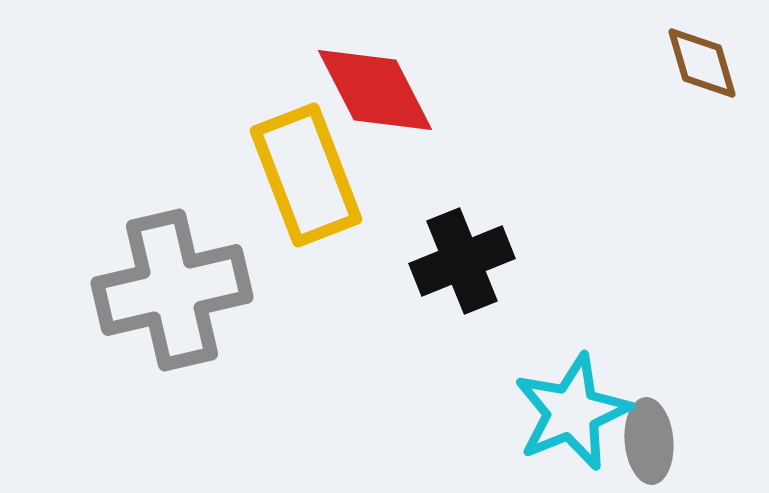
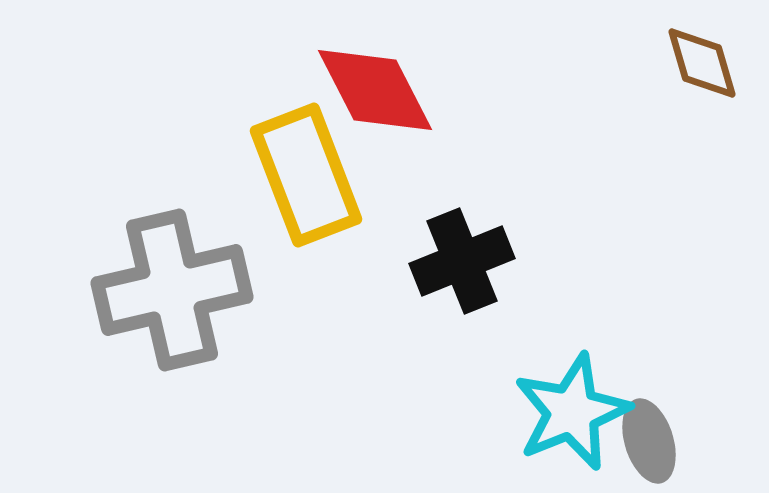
gray ellipse: rotated 12 degrees counterclockwise
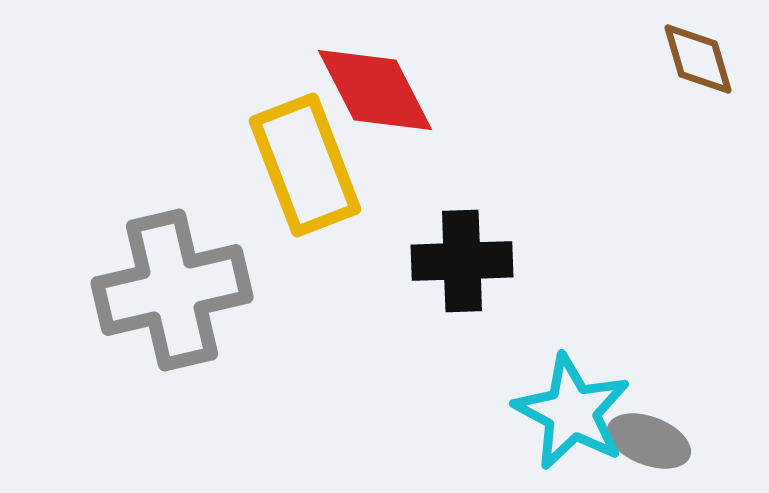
brown diamond: moved 4 px left, 4 px up
yellow rectangle: moved 1 px left, 10 px up
black cross: rotated 20 degrees clockwise
cyan star: rotated 22 degrees counterclockwise
gray ellipse: rotated 52 degrees counterclockwise
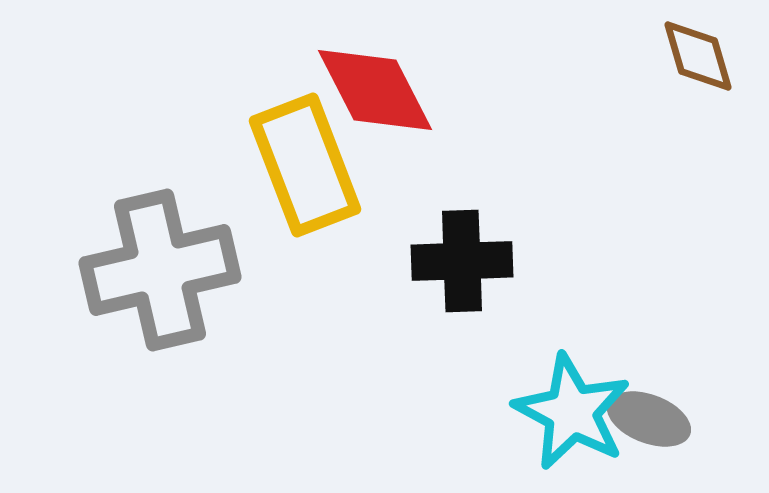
brown diamond: moved 3 px up
gray cross: moved 12 px left, 20 px up
gray ellipse: moved 22 px up
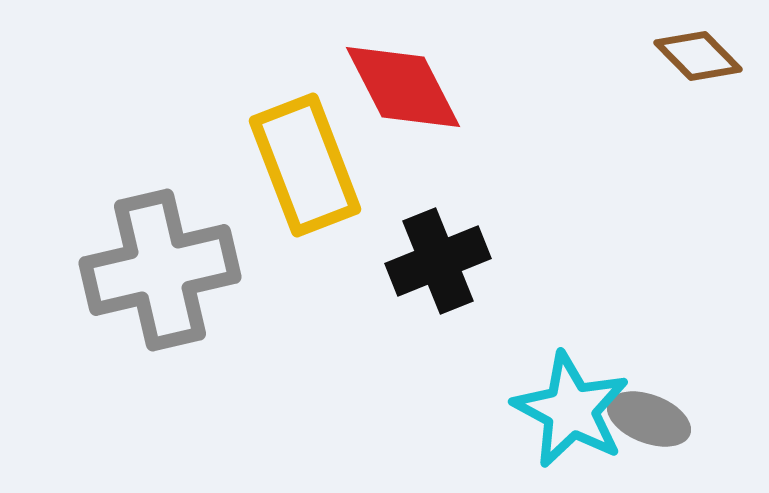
brown diamond: rotated 28 degrees counterclockwise
red diamond: moved 28 px right, 3 px up
black cross: moved 24 px left; rotated 20 degrees counterclockwise
cyan star: moved 1 px left, 2 px up
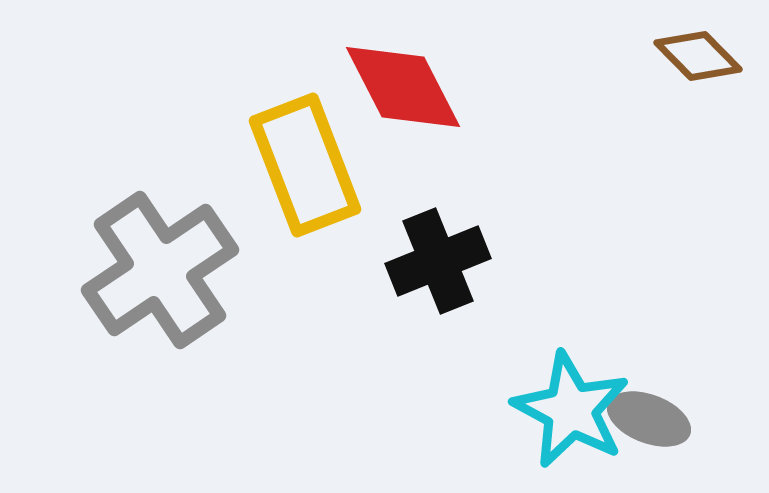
gray cross: rotated 21 degrees counterclockwise
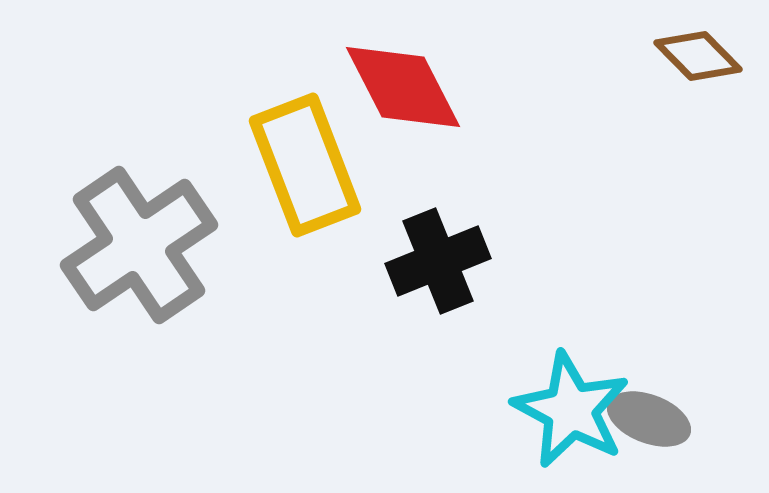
gray cross: moved 21 px left, 25 px up
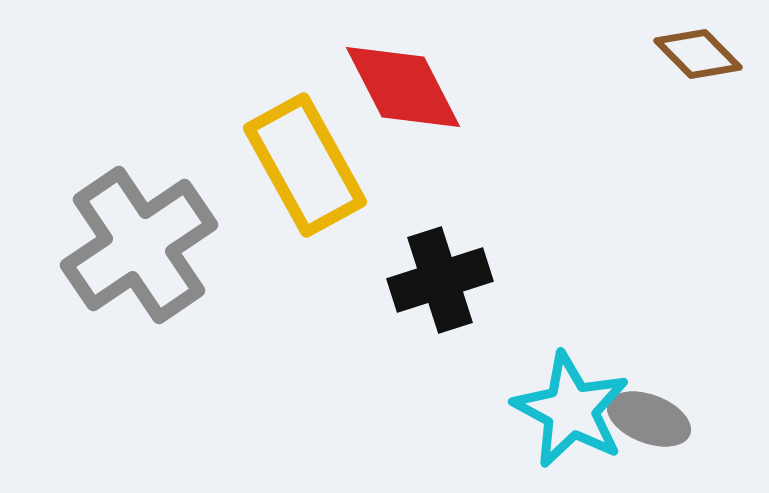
brown diamond: moved 2 px up
yellow rectangle: rotated 8 degrees counterclockwise
black cross: moved 2 px right, 19 px down; rotated 4 degrees clockwise
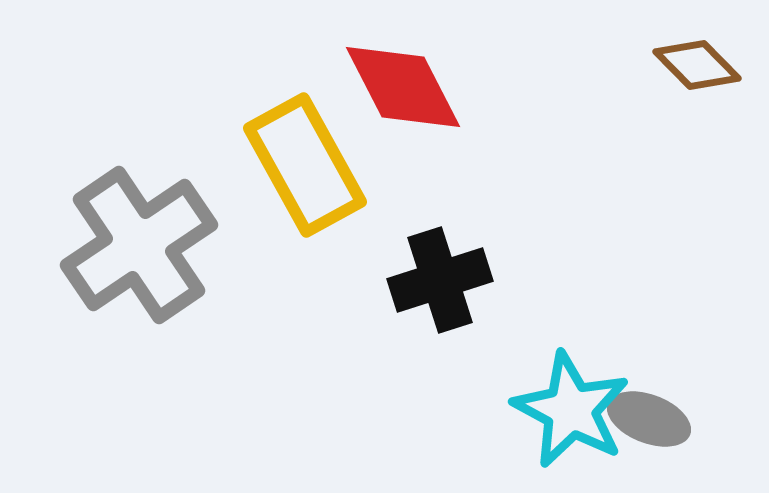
brown diamond: moved 1 px left, 11 px down
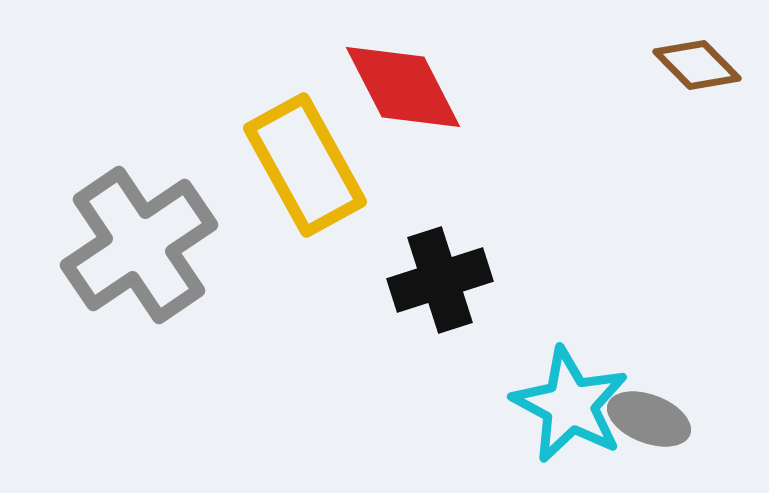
cyan star: moved 1 px left, 5 px up
